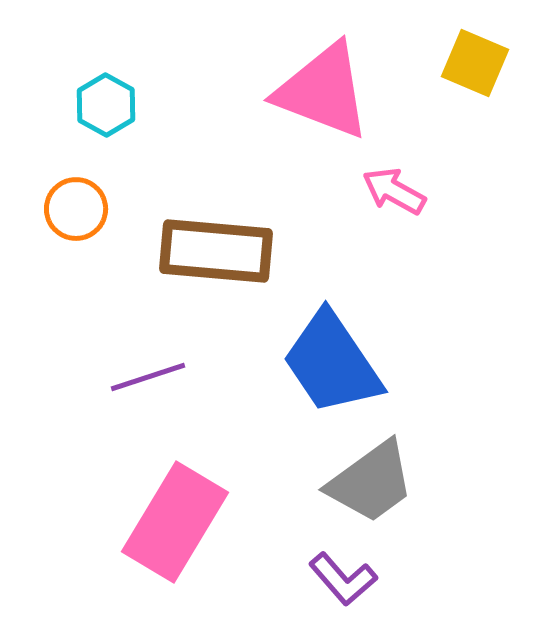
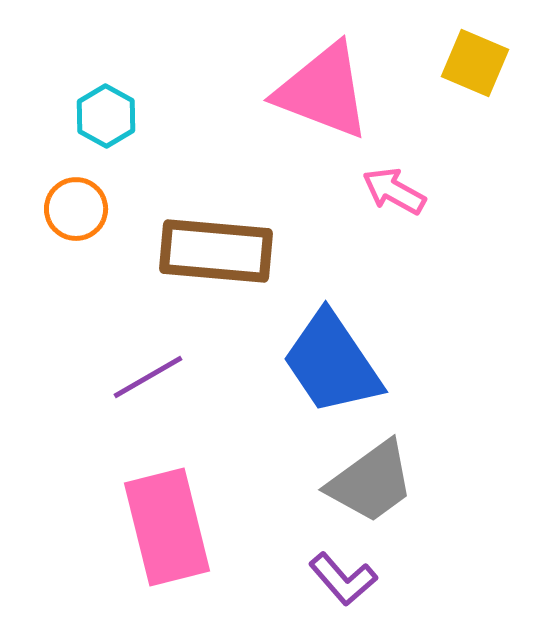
cyan hexagon: moved 11 px down
purple line: rotated 12 degrees counterclockwise
pink rectangle: moved 8 px left, 5 px down; rotated 45 degrees counterclockwise
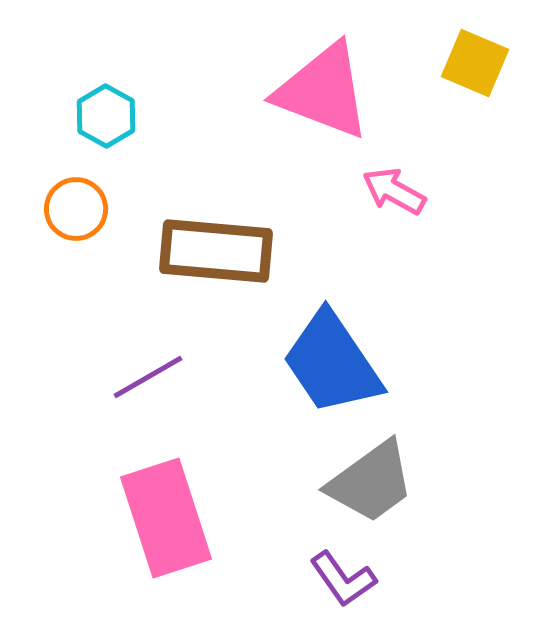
pink rectangle: moved 1 px left, 9 px up; rotated 4 degrees counterclockwise
purple L-shape: rotated 6 degrees clockwise
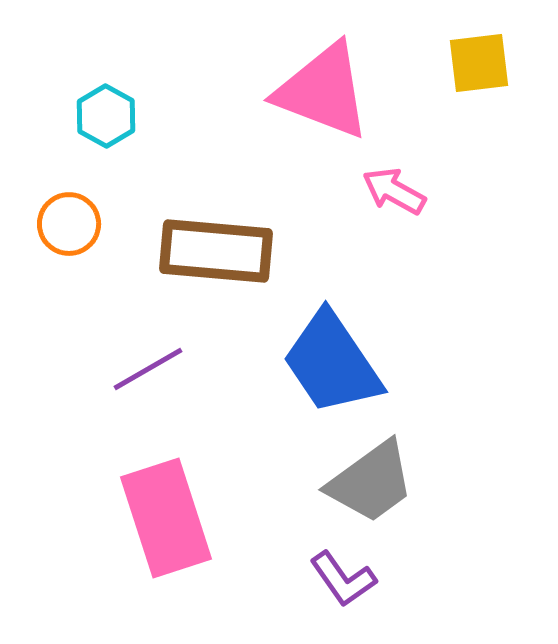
yellow square: moved 4 px right; rotated 30 degrees counterclockwise
orange circle: moved 7 px left, 15 px down
purple line: moved 8 px up
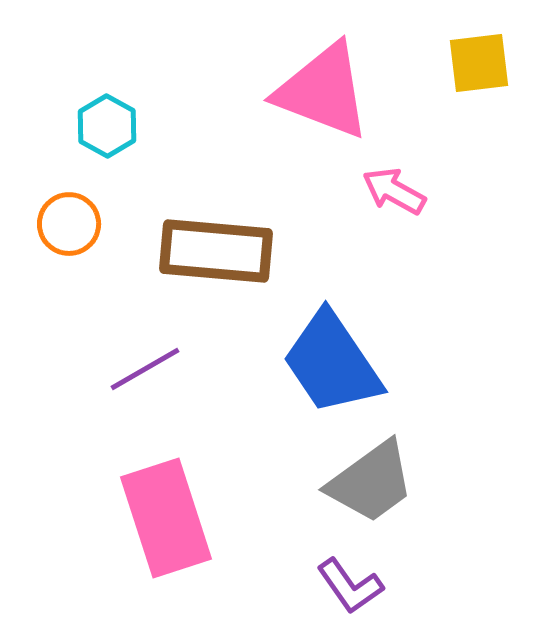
cyan hexagon: moved 1 px right, 10 px down
purple line: moved 3 px left
purple L-shape: moved 7 px right, 7 px down
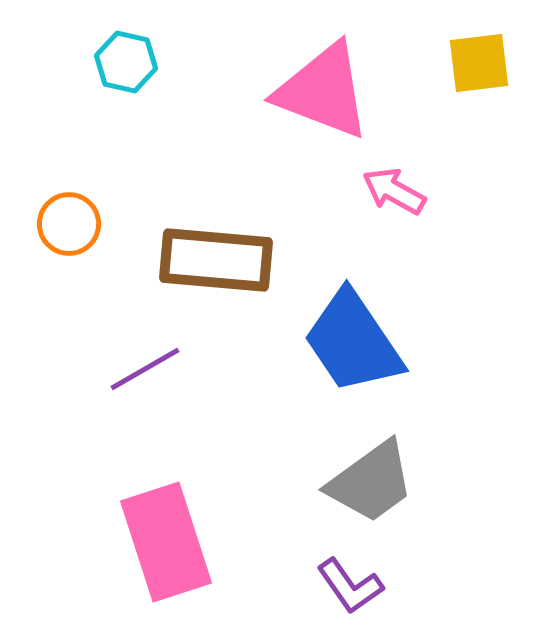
cyan hexagon: moved 19 px right, 64 px up; rotated 16 degrees counterclockwise
brown rectangle: moved 9 px down
blue trapezoid: moved 21 px right, 21 px up
pink rectangle: moved 24 px down
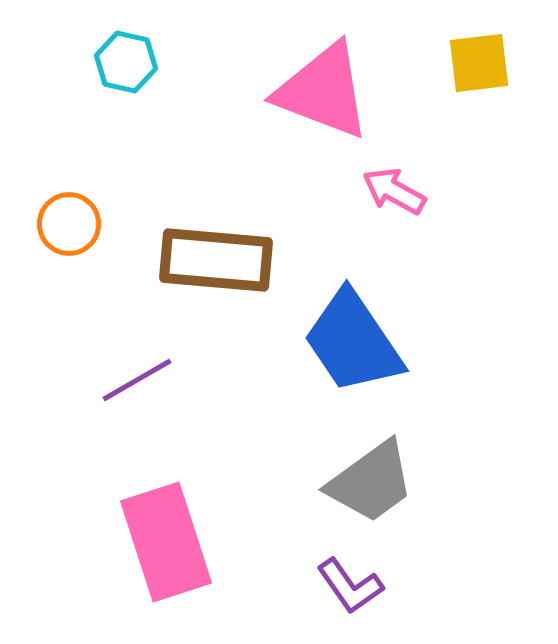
purple line: moved 8 px left, 11 px down
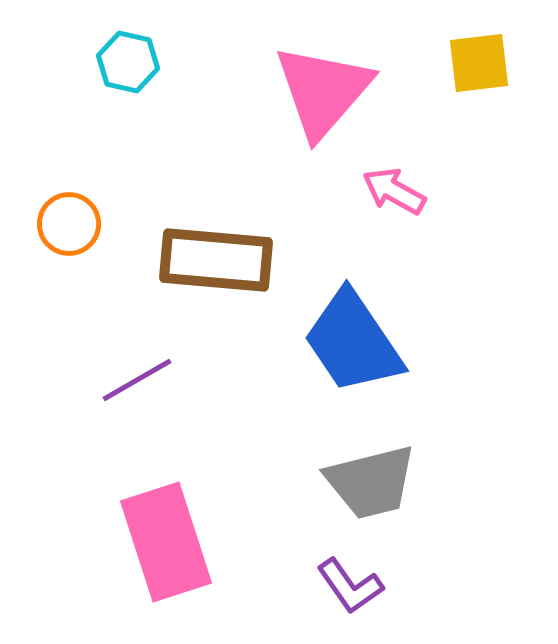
cyan hexagon: moved 2 px right
pink triangle: rotated 50 degrees clockwise
gray trapezoid: rotated 22 degrees clockwise
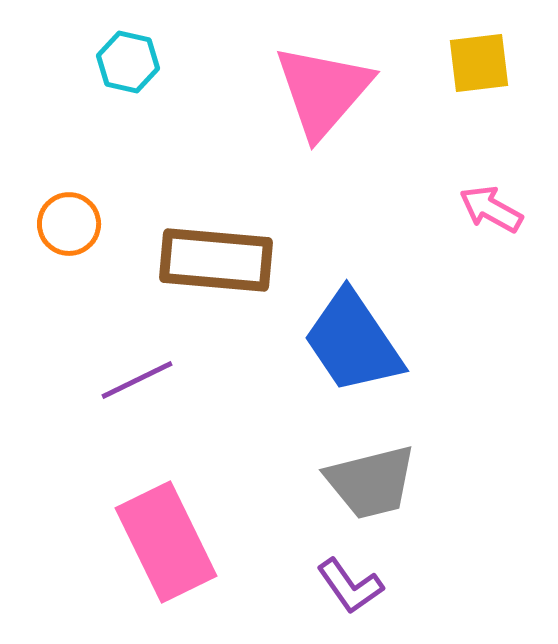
pink arrow: moved 97 px right, 18 px down
purple line: rotated 4 degrees clockwise
pink rectangle: rotated 8 degrees counterclockwise
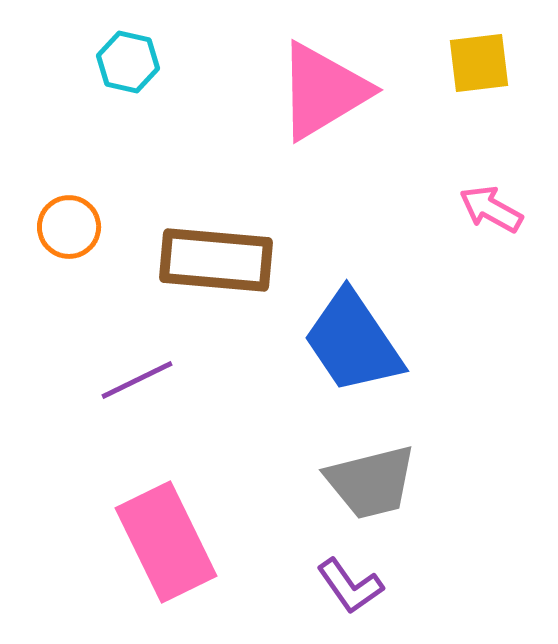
pink triangle: rotated 18 degrees clockwise
orange circle: moved 3 px down
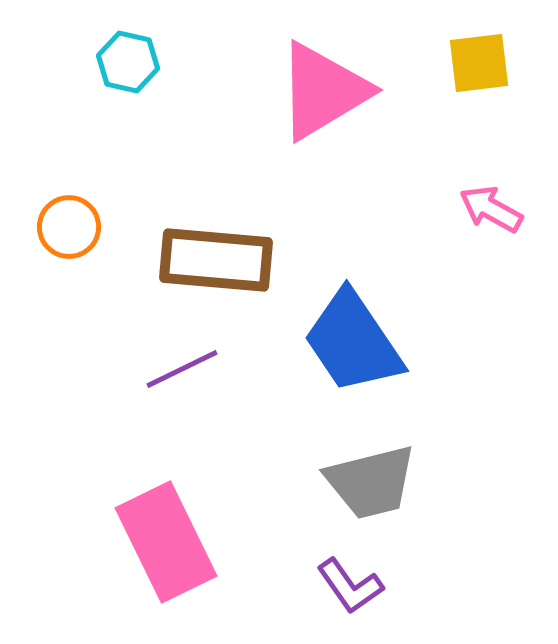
purple line: moved 45 px right, 11 px up
